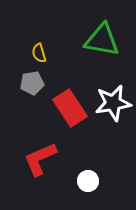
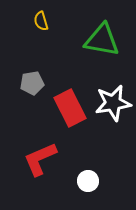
yellow semicircle: moved 2 px right, 32 px up
red rectangle: rotated 6 degrees clockwise
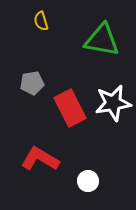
red L-shape: rotated 54 degrees clockwise
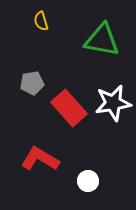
red rectangle: moved 1 px left; rotated 15 degrees counterclockwise
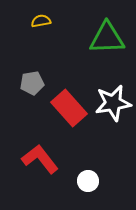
yellow semicircle: rotated 96 degrees clockwise
green triangle: moved 5 px right, 2 px up; rotated 12 degrees counterclockwise
red L-shape: rotated 21 degrees clockwise
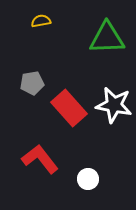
white star: moved 1 px right, 2 px down; rotated 21 degrees clockwise
white circle: moved 2 px up
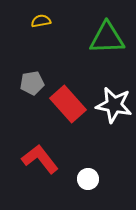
red rectangle: moved 1 px left, 4 px up
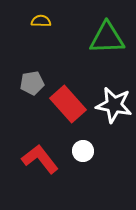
yellow semicircle: rotated 12 degrees clockwise
white circle: moved 5 px left, 28 px up
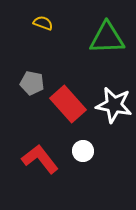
yellow semicircle: moved 2 px right, 2 px down; rotated 18 degrees clockwise
gray pentagon: rotated 20 degrees clockwise
